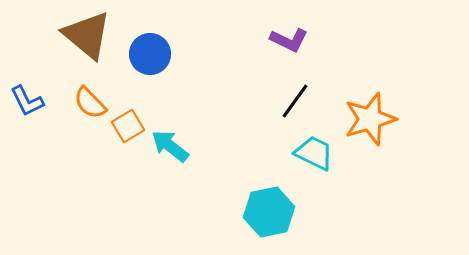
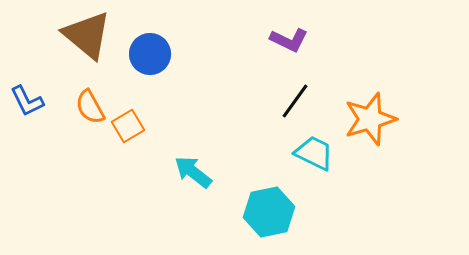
orange semicircle: moved 4 px down; rotated 15 degrees clockwise
cyan arrow: moved 23 px right, 26 px down
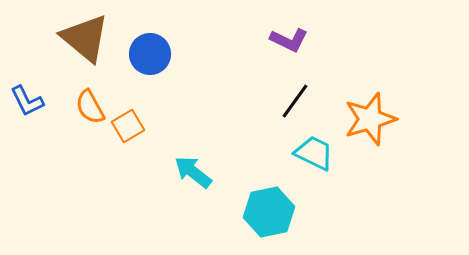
brown triangle: moved 2 px left, 3 px down
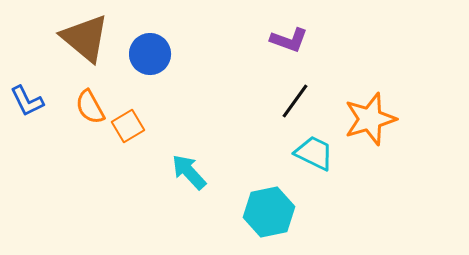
purple L-shape: rotated 6 degrees counterclockwise
cyan arrow: moved 4 px left; rotated 9 degrees clockwise
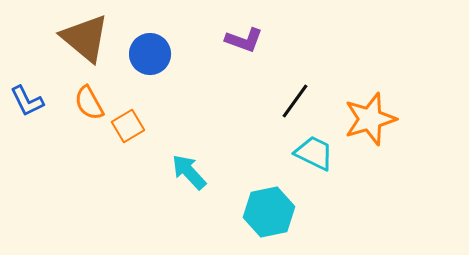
purple L-shape: moved 45 px left
orange semicircle: moved 1 px left, 4 px up
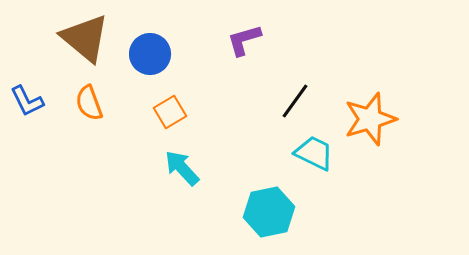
purple L-shape: rotated 144 degrees clockwise
orange semicircle: rotated 9 degrees clockwise
orange square: moved 42 px right, 14 px up
cyan arrow: moved 7 px left, 4 px up
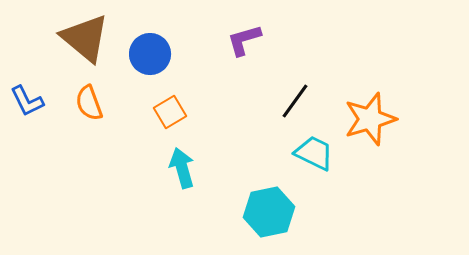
cyan arrow: rotated 27 degrees clockwise
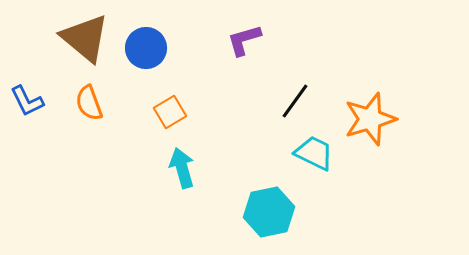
blue circle: moved 4 px left, 6 px up
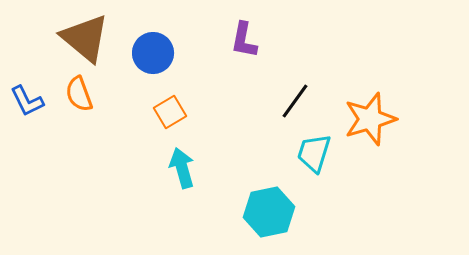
purple L-shape: rotated 63 degrees counterclockwise
blue circle: moved 7 px right, 5 px down
orange semicircle: moved 10 px left, 9 px up
cyan trapezoid: rotated 99 degrees counterclockwise
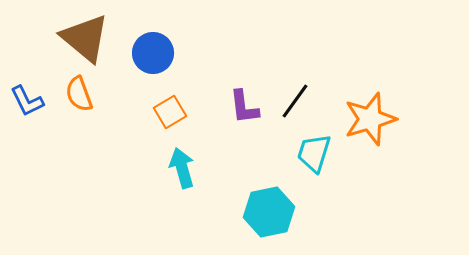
purple L-shape: moved 67 px down; rotated 18 degrees counterclockwise
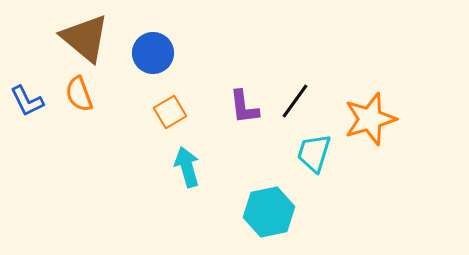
cyan arrow: moved 5 px right, 1 px up
